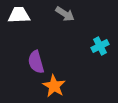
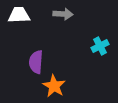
gray arrow: moved 2 px left; rotated 30 degrees counterclockwise
purple semicircle: rotated 20 degrees clockwise
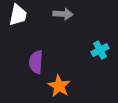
white trapezoid: moved 1 px left; rotated 105 degrees clockwise
cyan cross: moved 4 px down
orange star: moved 5 px right
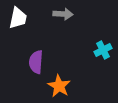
white trapezoid: moved 3 px down
cyan cross: moved 3 px right
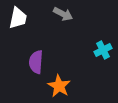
gray arrow: rotated 24 degrees clockwise
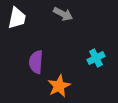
white trapezoid: moved 1 px left
cyan cross: moved 7 px left, 8 px down
orange star: rotated 15 degrees clockwise
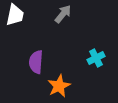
gray arrow: rotated 78 degrees counterclockwise
white trapezoid: moved 2 px left, 3 px up
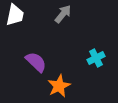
purple semicircle: rotated 130 degrees clockwise
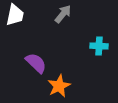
cyan cross: moved 3 px right, 12 px up; rotated 30 degrees clockwise
purple semicircle: moved 1 px down
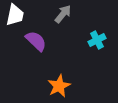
cyan cross: moved 2 px left, 6 px up; rotated 30 degrees counterclockwise
purple semicircle: moved 22 px up
